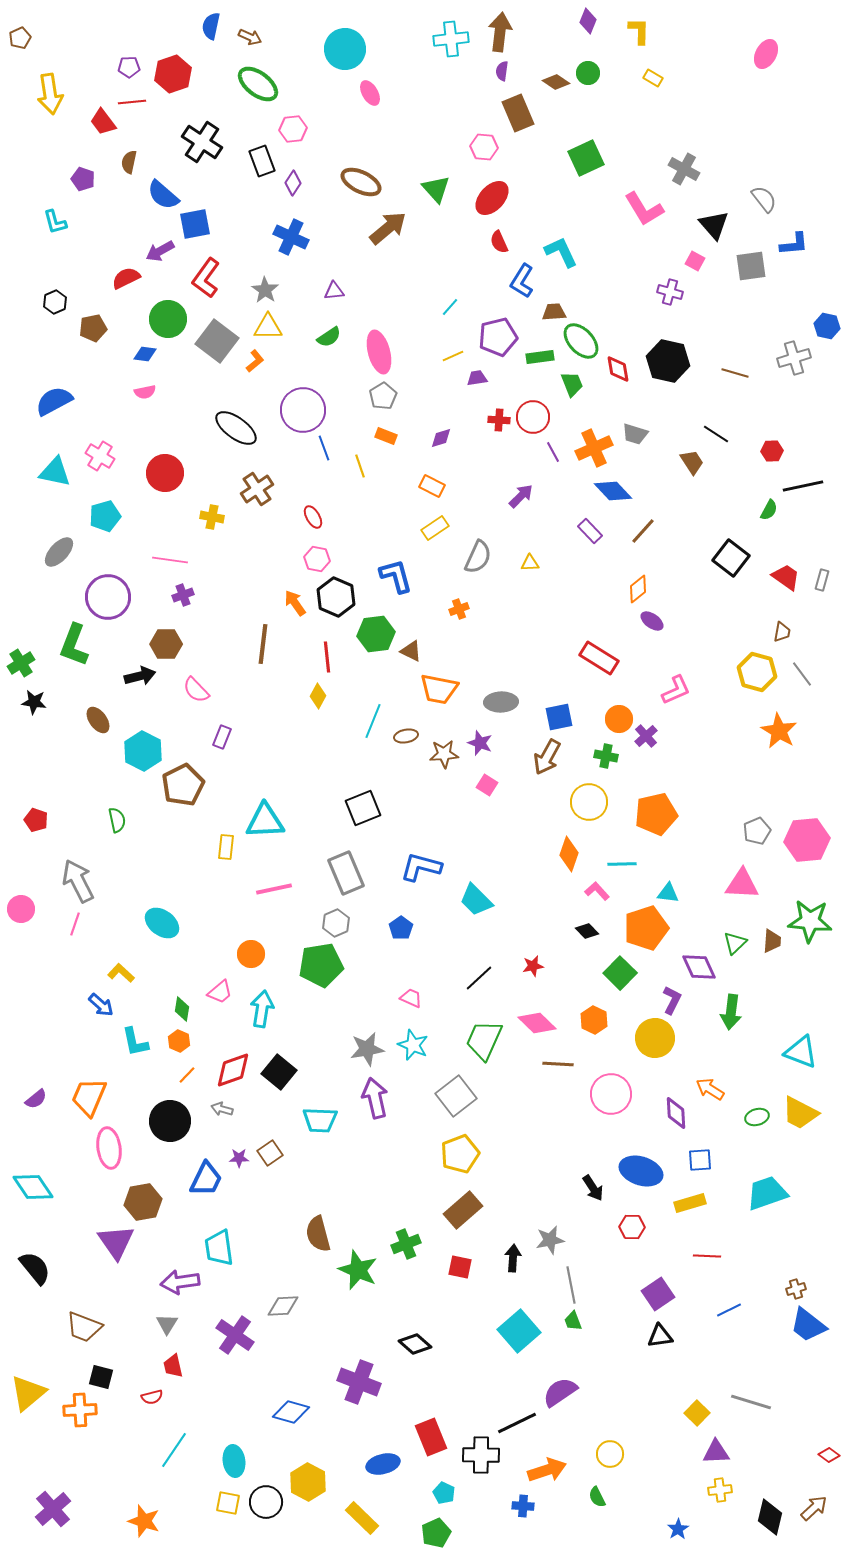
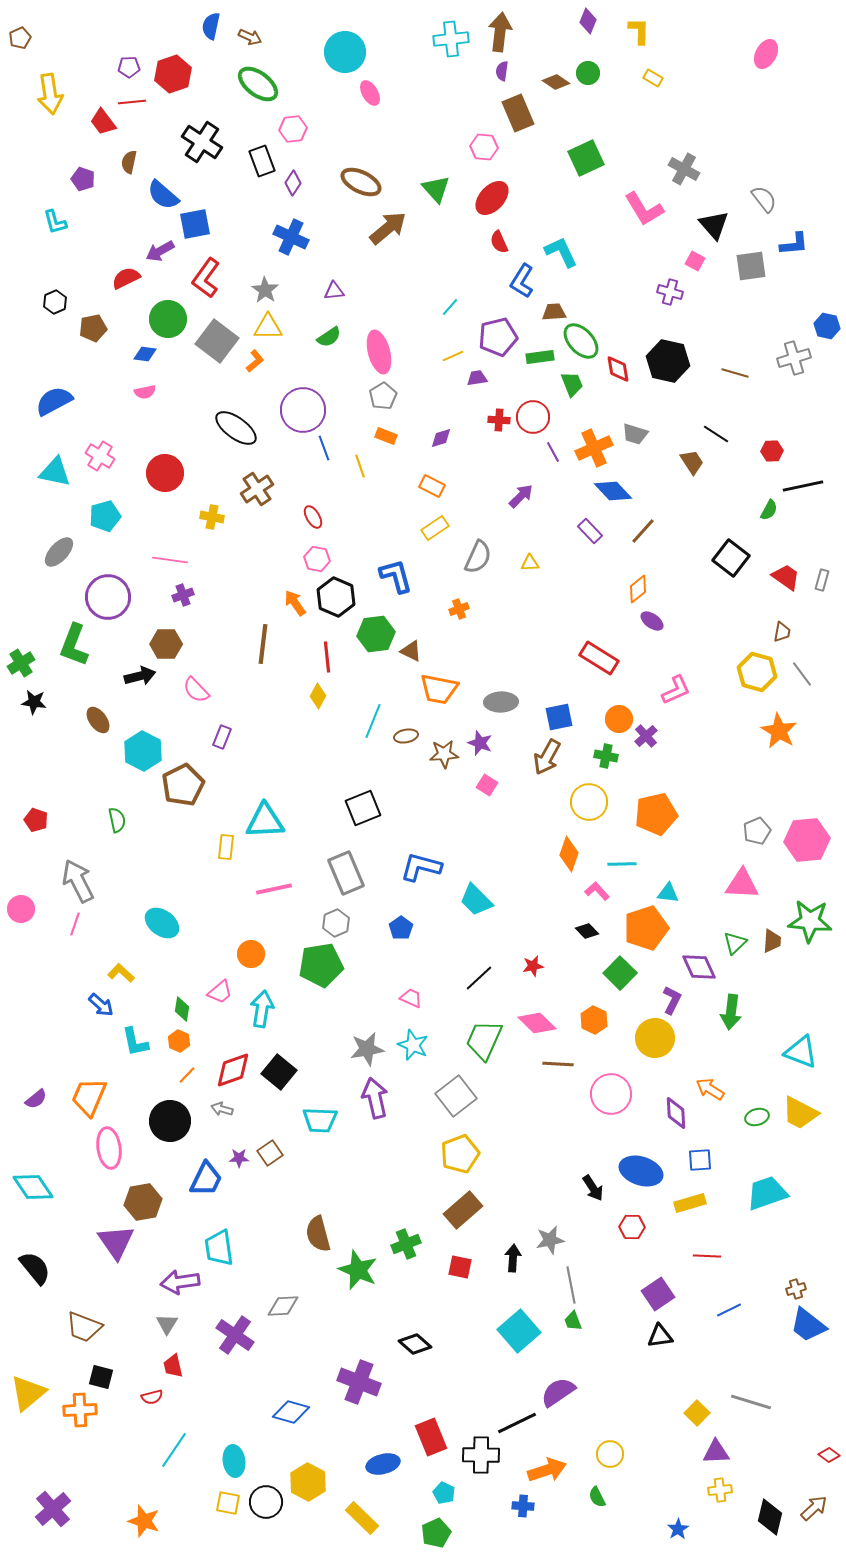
cyan circle at (345, 49): moved 3 px down
purple semicircle at (560, 1392): moved 2 px left
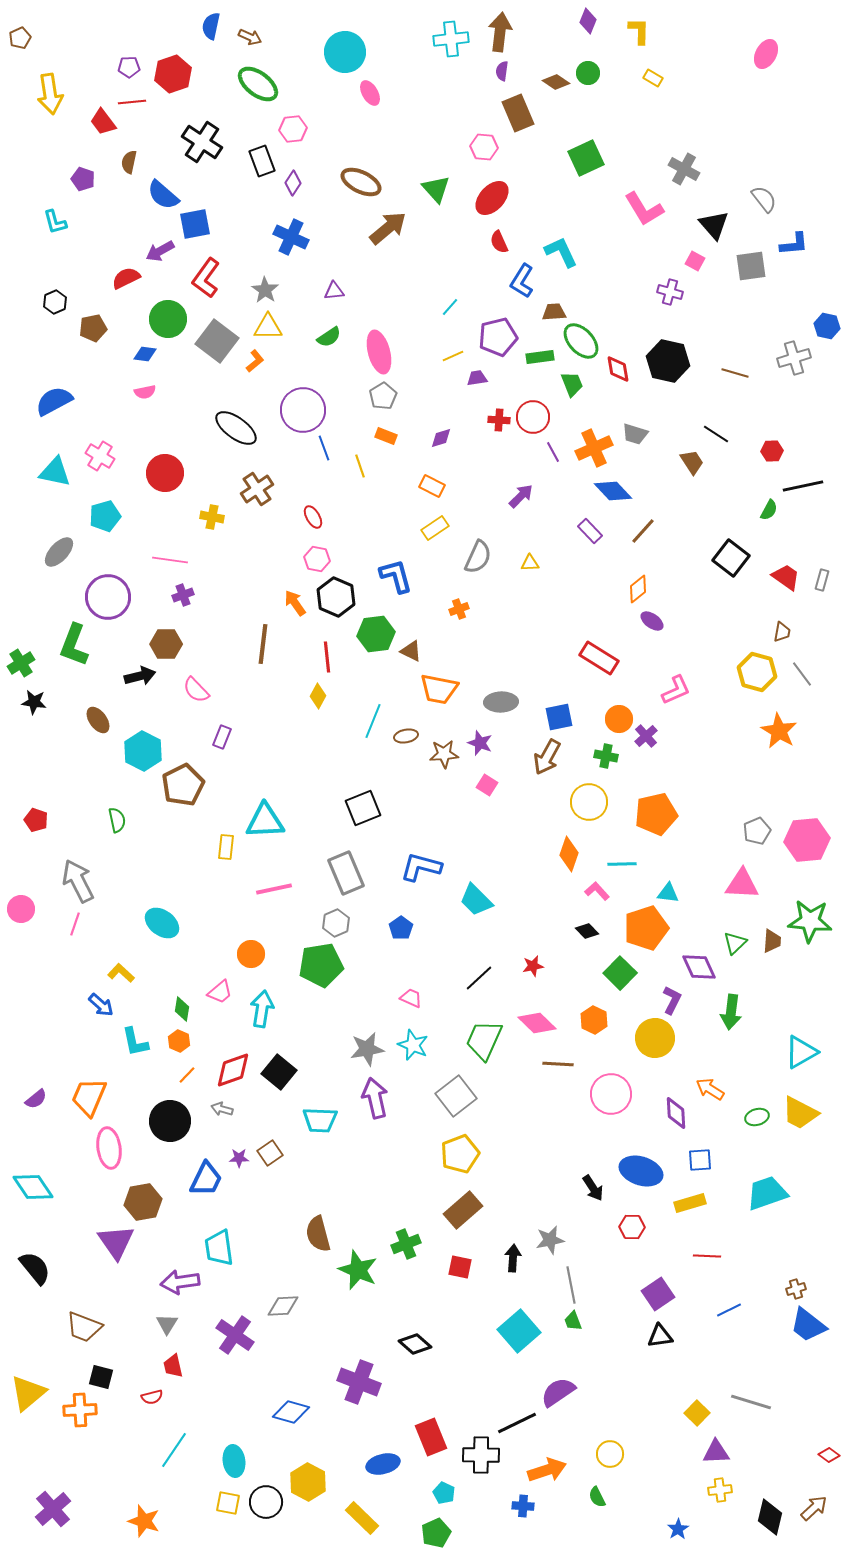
cyan triangle at (801, 1052): rotated 51 degrees counterclockwise
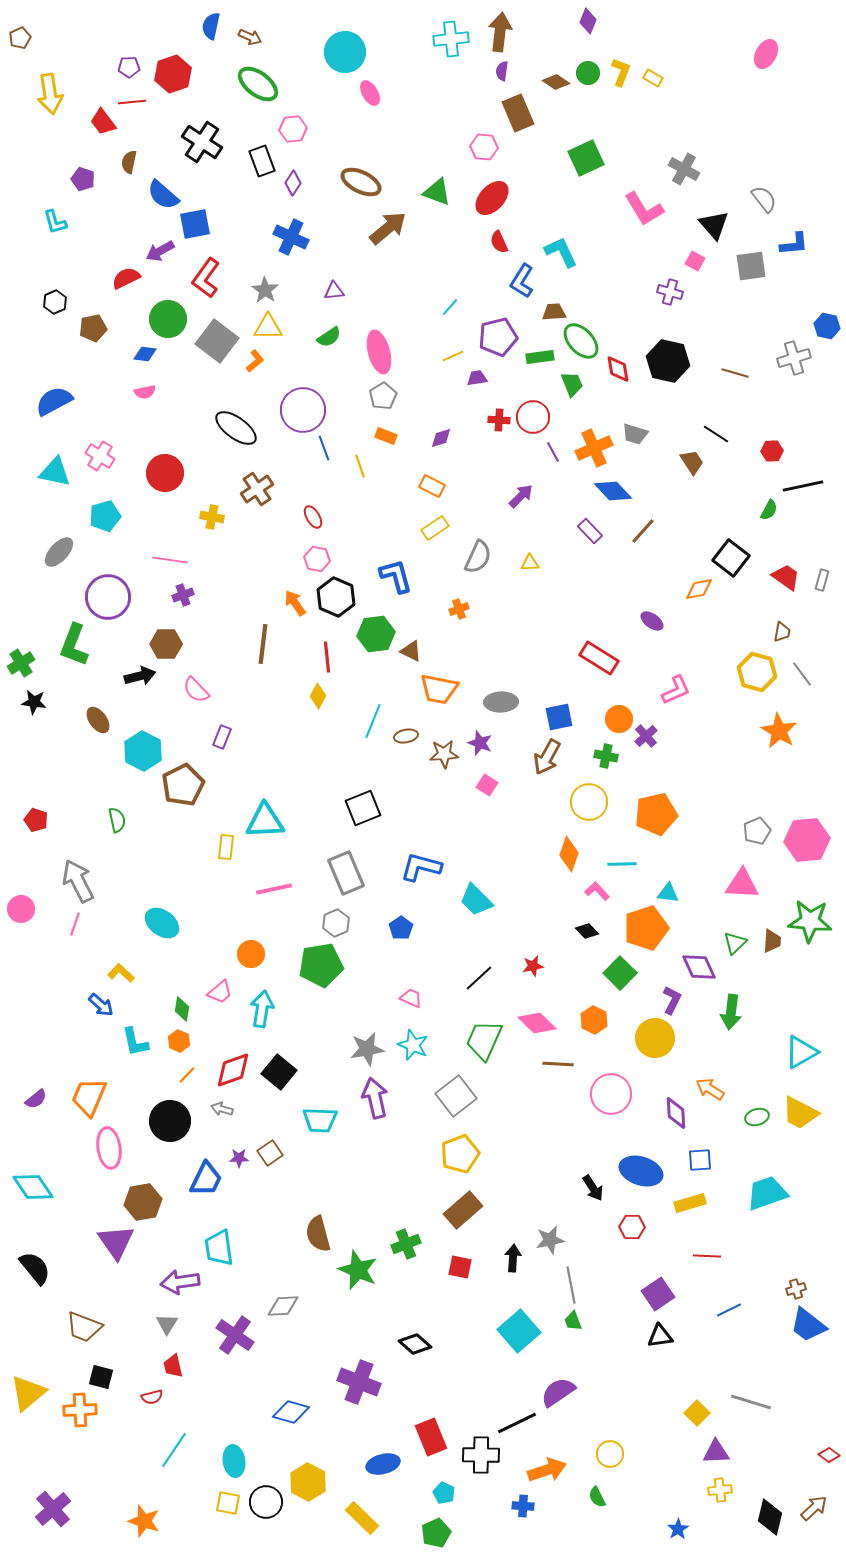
yellow L-shape at (639, 31): moved 18 px left, 41 px down; rotated 20 degrees clockwise
green triangle at (436, 189): moved 1 px right, 3 px down; rotated 28 degrees counterclockwise
orange diamond at (638, 589): moved 61 px right; rotated 28 degrees clockwise
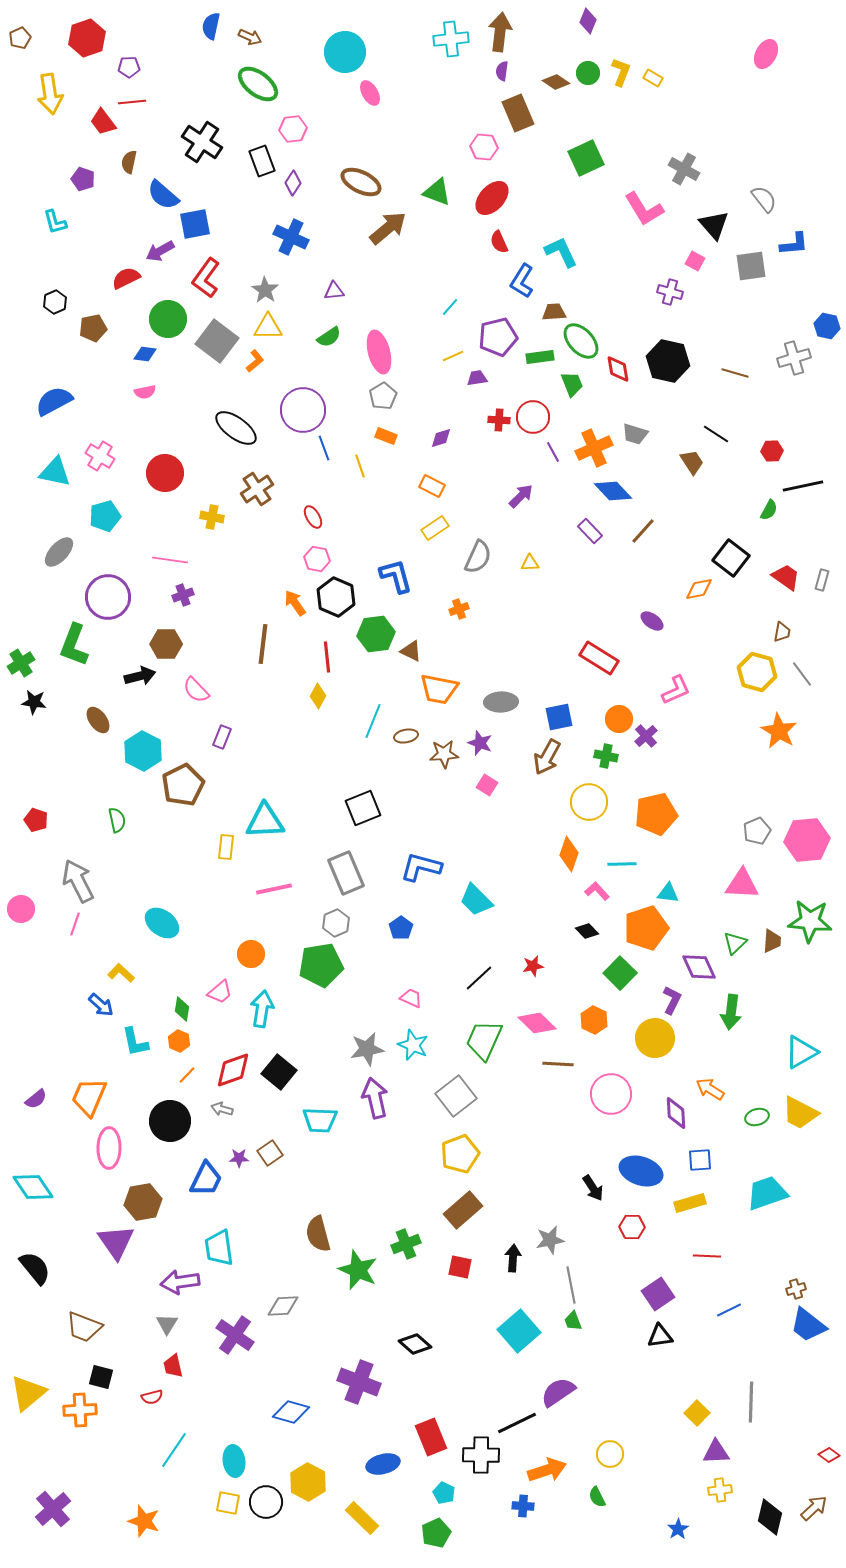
red hexagon at (173, 74): moved 86 px left, 36 px up
pink ellipse at (109, 1148): rotated 9 degrees clockwise
gray line at (751, 1402): rotated 75 degrees clockwise
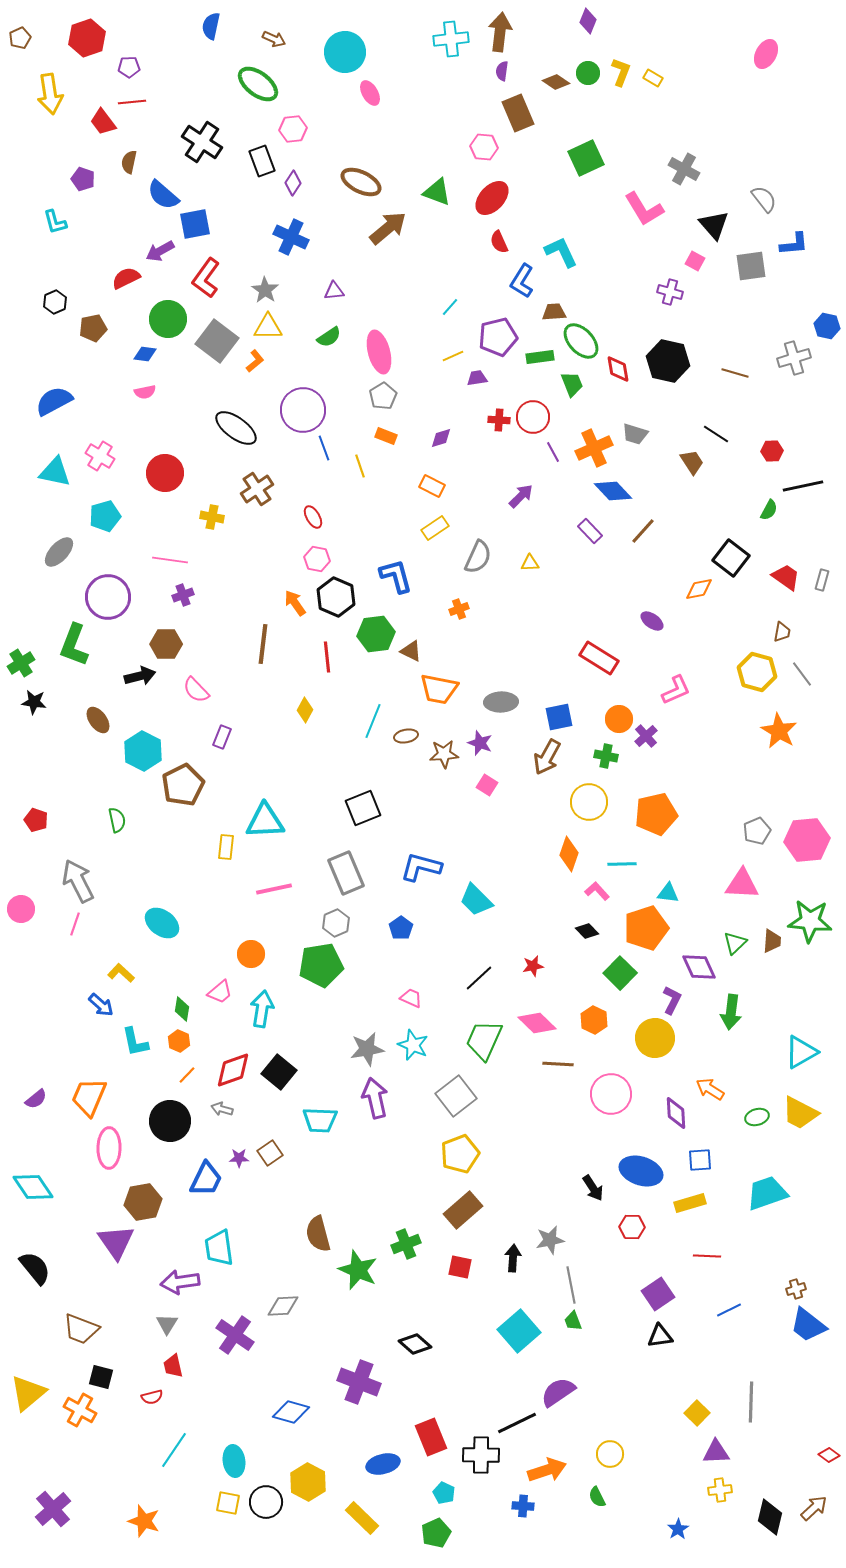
brown arrow at (250, 37): moved 24 px right, 2 px down
yellow diamond at (318, 696): moved 13 px left, 14 px down
brown trapezoid at (84, 1327): moved 3 px left, 2 px down
orange cross at (80, 1410): rotated 32 degrees clockwise
